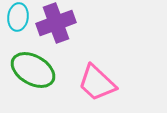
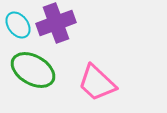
cyan ellipse: moved 8 px down; rotated 44 degrees counterclockwise
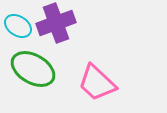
cyan ellipse: moved 1 px down; rotated 20 degrees counterclockwise
green ellipse: moved 1 px up
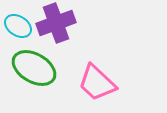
green ellipse: moved 1 px right, 1 px up
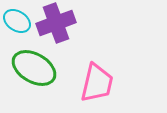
cyan ellipse: moved 1 px left, 5 px up
pink trapezoid: rotated 120 degrees counterclockwise
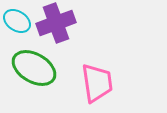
pink trapezoid: rotated 21 degrees counterclockwise
